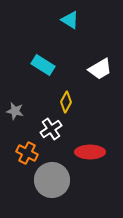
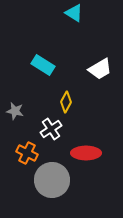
cyan triangle: moved 4 px right, 7 px up
red ellipse: moved 4 px left, 1 px down
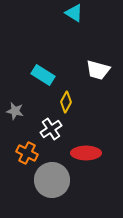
cyan rectangle: moved 10 px down
white trapezoid: moved 2 px left, 1 px down; rotated 45 degrees clockwise
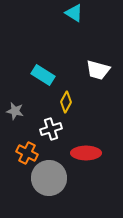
white cross: rotated 15 degrees clockwise
gray circle: moved 3 px left, 2 px up
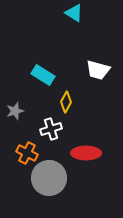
gray star: rotated 30 degrees counterclockwise
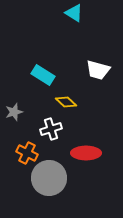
yellow diamond: rotated 75 degrees counterclockwise
gray star: moved 1 px left, 1 px down
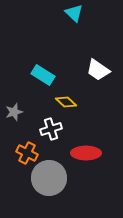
cyan triangle: rotated 12 degrees clockwise
white trapezoid: rotated 20 degrees clockwise
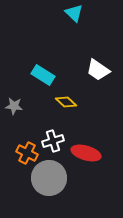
gray star: moved 6 px up; rotated 24 degrees clockwise
white cross: moved 2 px right, 12 px down
red ellipse: rotated 16 degrees clockwise
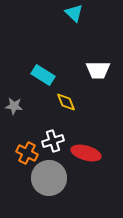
white trapezoid: rotated 35 degrees counterclockwise
yellow diamond: rotated 25 degrees clockwise
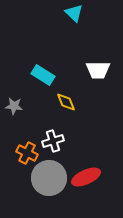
red ellipse: moved 24 px down; rotated 40 degrees counterclockwise
